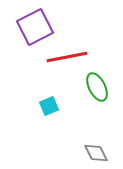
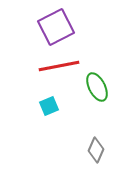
purple square: moved 21 px right
red line: moved 8 px left, 9 px down
gray diamond: moved 3 px up; rotated 50 degrees clockwise
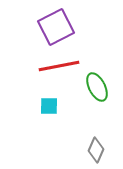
cyan square: rotated 24 degrees clockwise
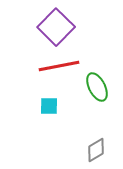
purple square: rotated 18 degrees counterclockwise
gray diamond: rotated 35 degrees clockwise
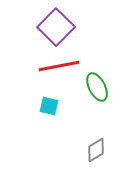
cyan square: rotated 12 degrees clockwise
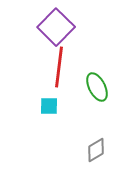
red line: moved 1 px down; rotated 72 degrees counterclockwise
cyan square: rotated 12 degrees counterclockwise
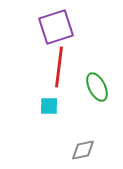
purple square: rotated 27 degrees clockwise
gray diamond: moved 13 px left; rotated 20 degrees clockwise
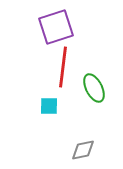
red line: moved 4 px right
green ellipse: moved 3 px left, 1 px down
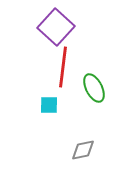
purple square: rotated 30 degrees counterclockwise
cyan square: moved 1 px up
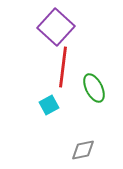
cyan square: rotated 30 degrees counterclockwise
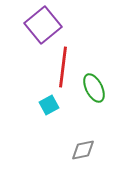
purple square: moved 13 px left, 2 px up; rotated 9 degrees clockwise
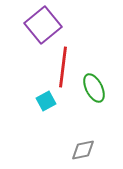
cyan square: moved 3 px left, 4 px up
